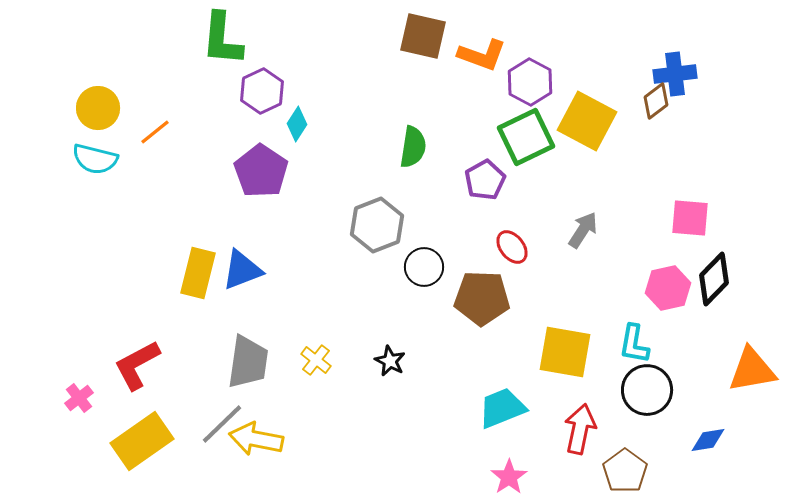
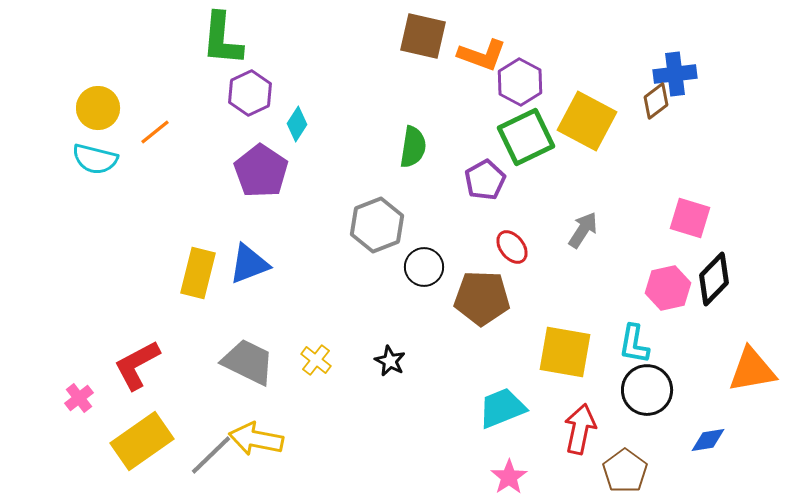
purple hexagon at (530, 82): moved 10 px left
purple hexagon at (262, 91): moved 12 px left, 2 px down
pink square at (690, 218): rotated 12 degrees clockwise
blue triangle at (242, 270): moved 7 px right, 6 px up
gray trapezoid at (248, 362): rotated 72 degrees counterclockwise
gray line at (222, 424): moved 11 px left, 31 px down
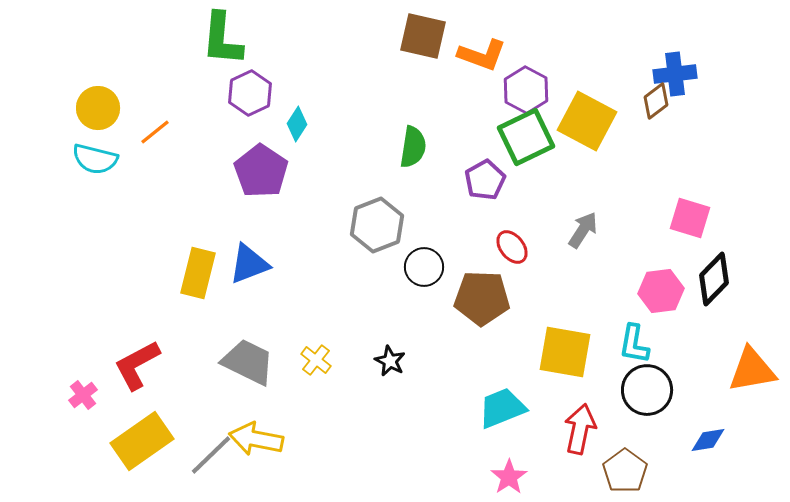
purple hexagon at (520, 82): moved 6 px right, 8 px down
pink hexagon at (668, 288): moved 7 px left, 3 px down; rotated 6 degrees clockwise
pink cross at (79, 398): moved 4 px right, 3 px up
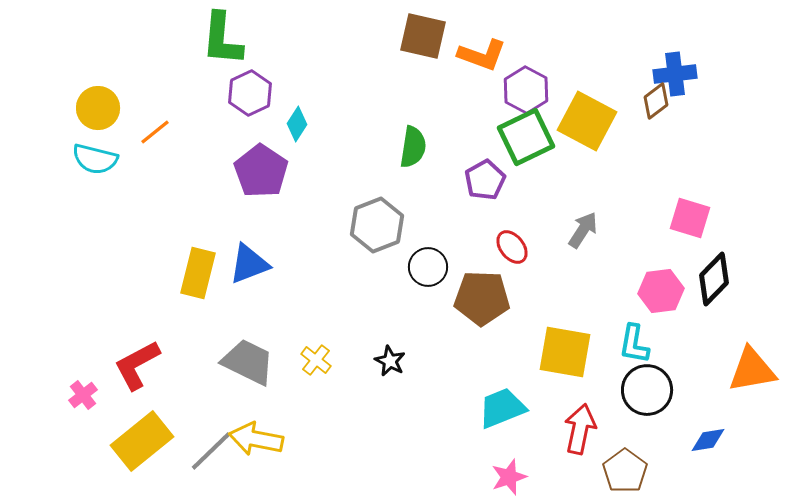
black circle at (424, 267): moved 4 px right
yellow rectangle at (142, 441): rotated 4 degrees counterclockwise
gray line at (211, 455): moved 4 px up
pink star at (509, 477): rotated 15 degrees clockwise
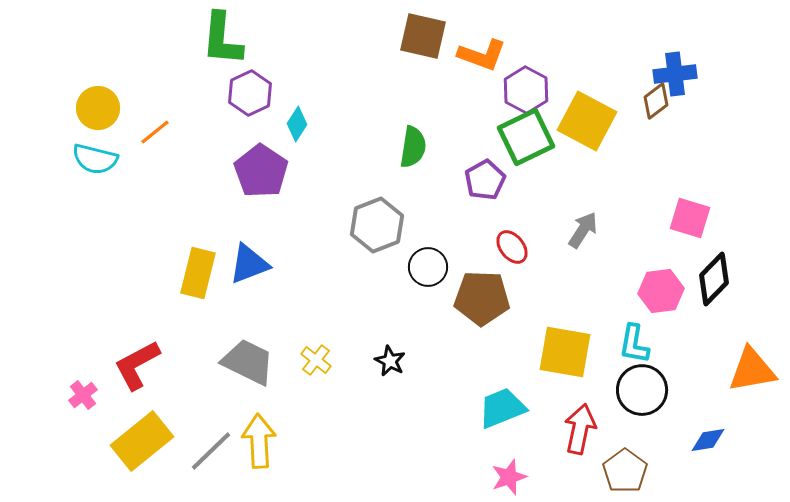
black circle at (647, 390): moved 5 px left
yellow arrow at (256, 439): moved 3 px right, 2 px down; rotated 76 degrees clockwise
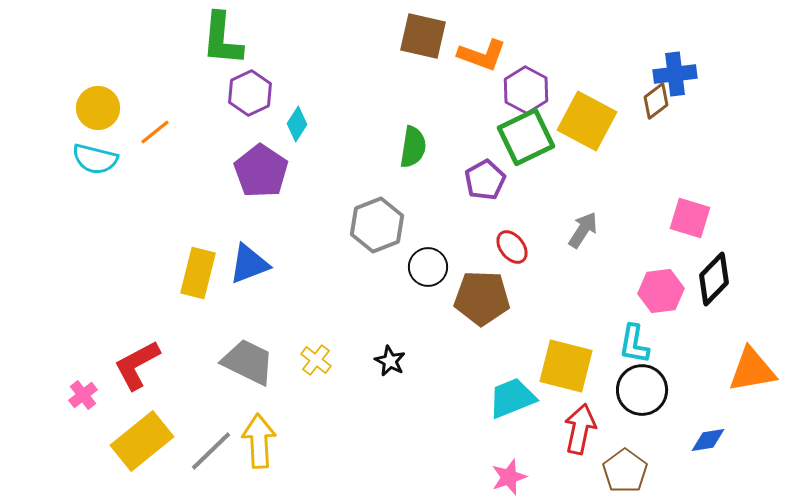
yellow square at (565, 352): moved 1 px right, 14 px down; rotated 4 degrees clockwise
cyan trapezoid at (502, 408): moved 10 px right, 10 px up
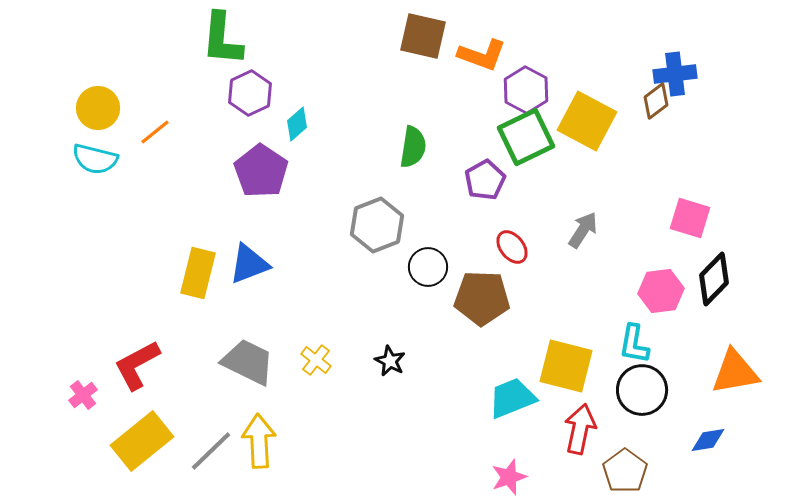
cyan diamond at (297, 124): rotated 16 degrees clockwise
orange triangle at (752, 370): moved 17 px left, 2 px down
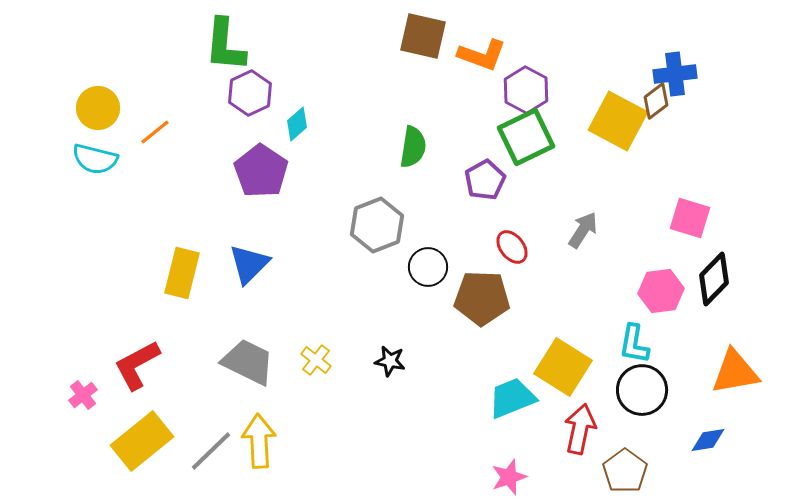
green L-shape at (222, 39): moved 3 px right, 6 px down
yellow square at (587, 121): moved 31 px right
blue triangle at (249, 264): rotated 24 degrees counterclockwise
yellow rectangle at (198, 273): moved 16 px left
black star at (390, 361): rotated 16 degrees counterclockwise
yellow square at (566, 366): moved 3 px left, 1 px down; rotated 18 degrees clockwise
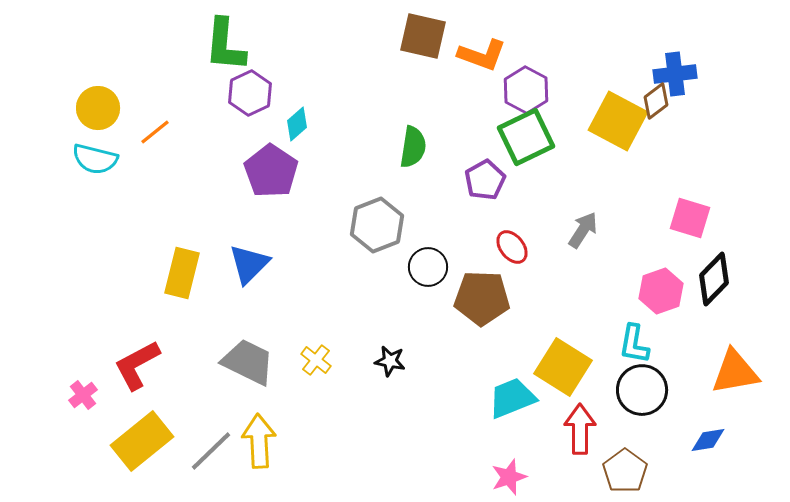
purple pentagon at (261, 171): moved 10 px right
pink hexagon at (661, 291): rotated 12 degrees counterclockwise
red arrow at (580, 429): rotated 12 degrees counterclockwise
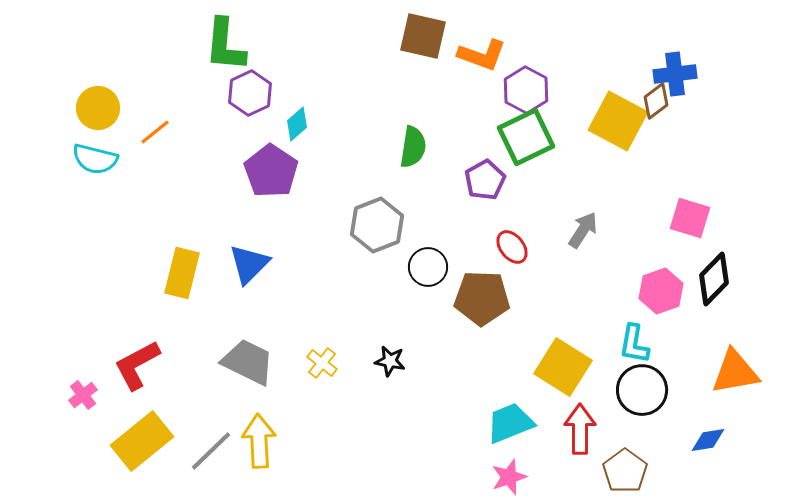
yellow cross at (316, 360): moved 6 px right, 3 px down
cyan trapezoid at (512, 398): moved 2 px left, 25 px down
